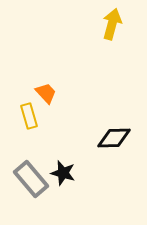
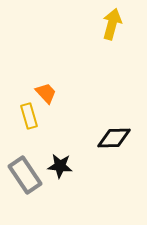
black star: moved 3 px left, 7 px up; rotated 10 degrees counterclockwise
gray rectangle: moved 6 px left, 4 px up; rotated 6 degrees clockwise
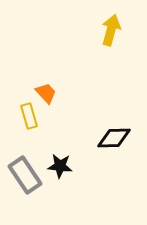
yellow arrow: moved 1 px left, 6 px down
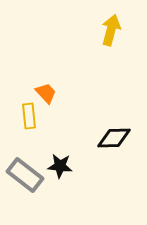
yellow rectangle: rotated 10 degrees clockwise
gray rectangle: rotated 18 degrees counterclockwise
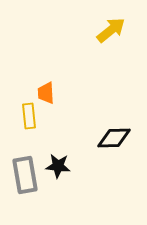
yellow arrow: rotated 36 degrees clockwise
orange trapezoid: rotated 140 degrees counterclockwise
black star: moved 2 px left
gray rectangle: rotated 42 degrees clockwise
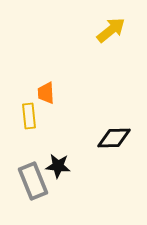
gray rectangle: moved 8 px right, 6 px down; rotated 12 degrees counterclockwise
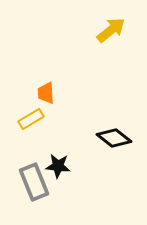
yellow rectangle: moved 2 px right, 3 px down; rotated 65 degrees clockwise
black diamond: rotated 40 degrees clockwise
gray rectangle: moved 1 px right, 1 px down
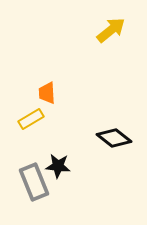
orange trapezoid: moved 1 px right
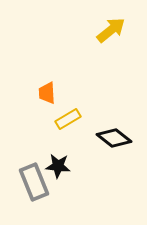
yellow rectangle: moved 37 px right
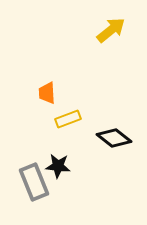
yellow rectangle: rotated 10 degrees clockwise
